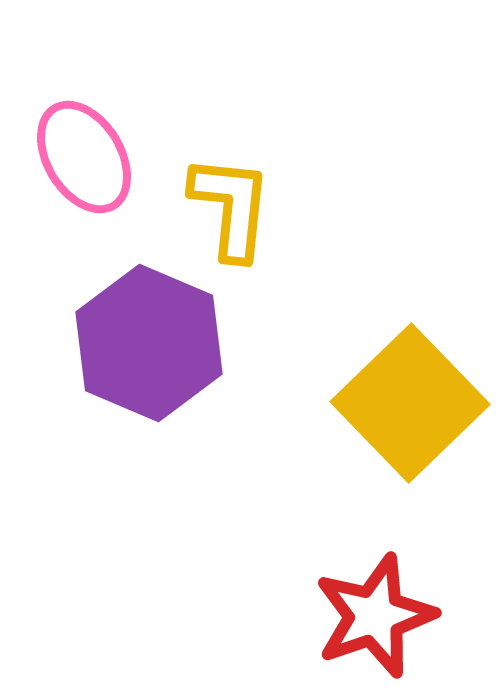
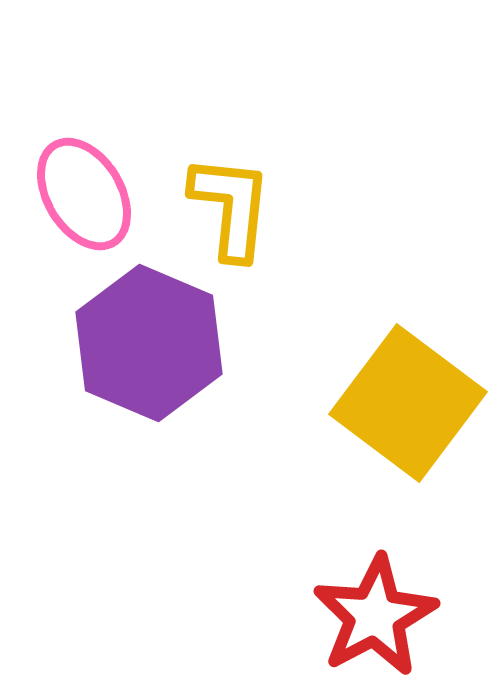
pink ellipse: moved 37 px down
yellow square: moved 2 px left; rotated 9 degrees counterclockwise
red star: rotated 9 degrees counterclockwise
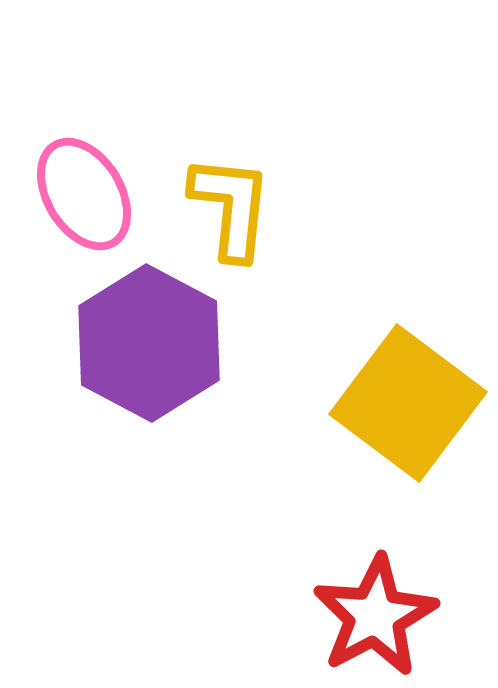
purple hexagon: rotated 5 degrees clockwise
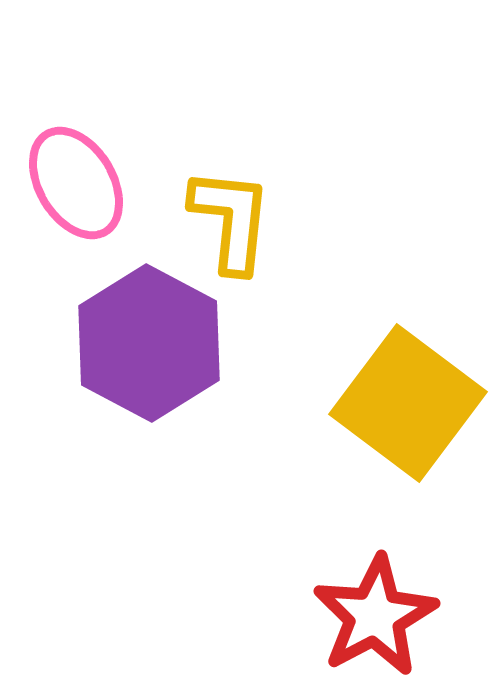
pink ellipse: moved 8 px left, 11 px up
yellow L-shape: moved 13 px down
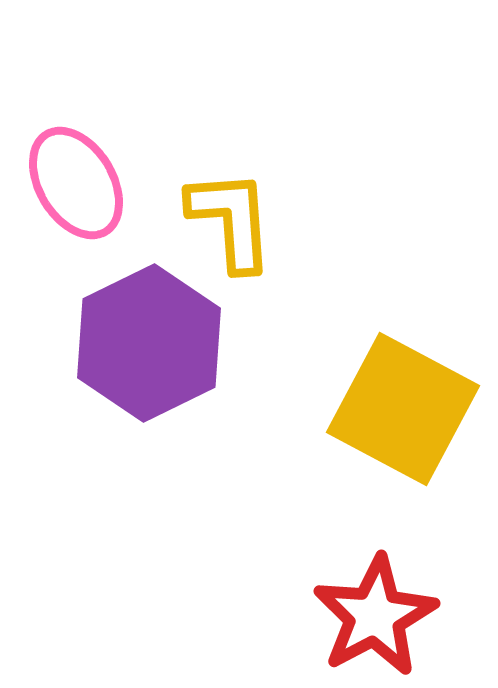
yellow L-shape: rotated 10 degrees counterclockwise
purple hexagon: rotated 6 degrees clockwise
yellow square: moved 5 px left, 6 px down; rotated 9 degrees counterclockwise
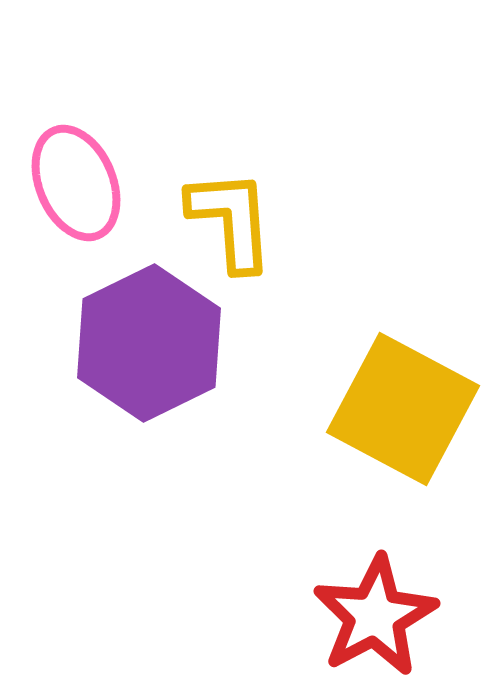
pink ellipse: rotated 8 degrees clockwise
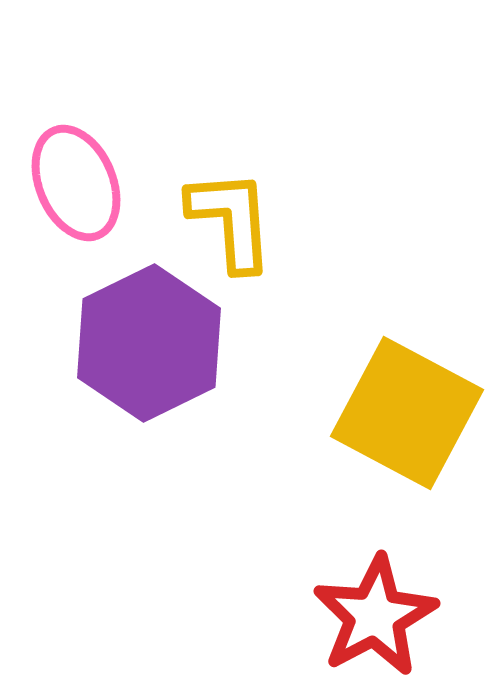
yellow square: moved 4 px right, 4 px down
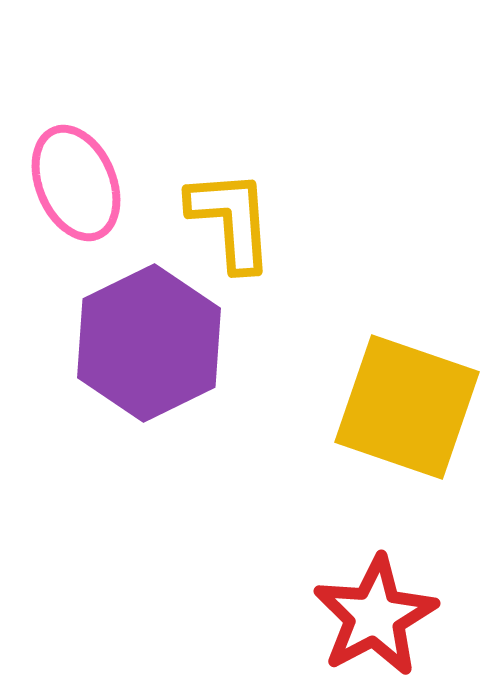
yellow square: moved 6 px up; rotated 9 degrees counterclockwise
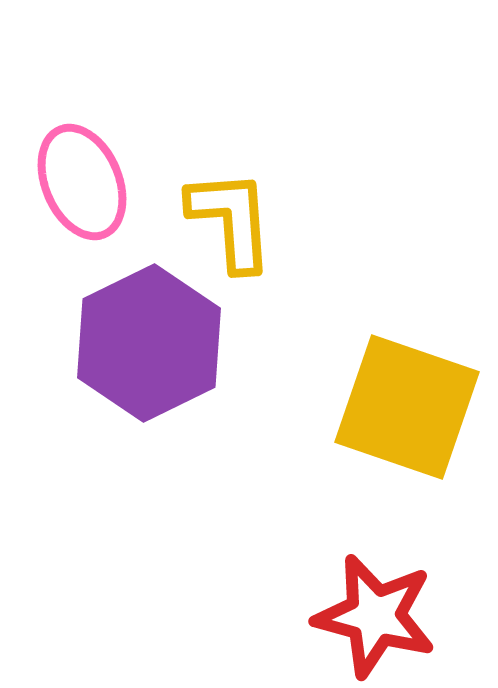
pink ellipse: moved 6 px right, 1 px up
red star: rotated 29 degrees counterclockwise
